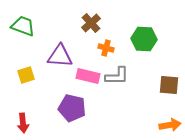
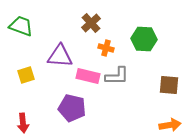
green trapezoid: moved 2 px left
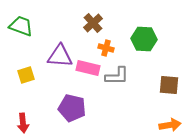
brown cross: moved 2 px right
pink rectangle: moved 8 px up
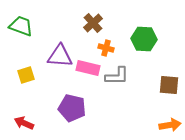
red arrow: moved 1 px right; rotated 120 degrees clockwise
